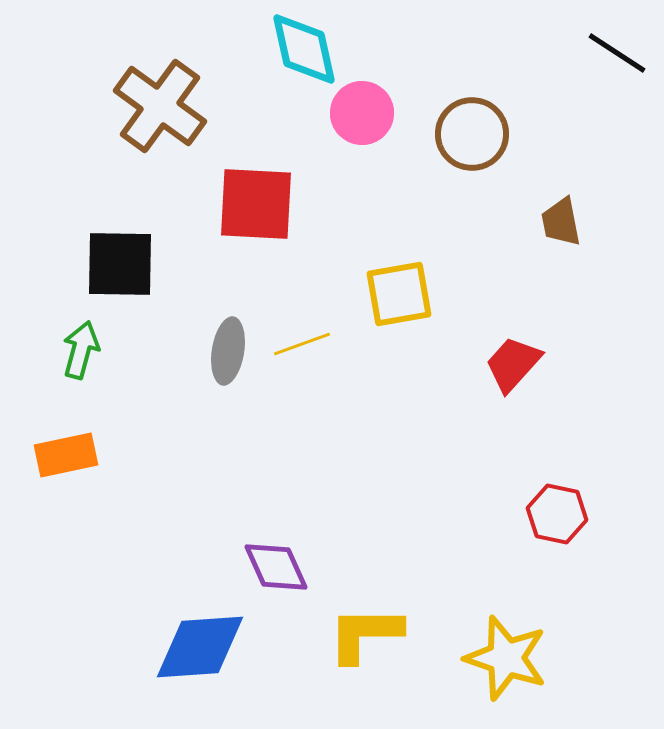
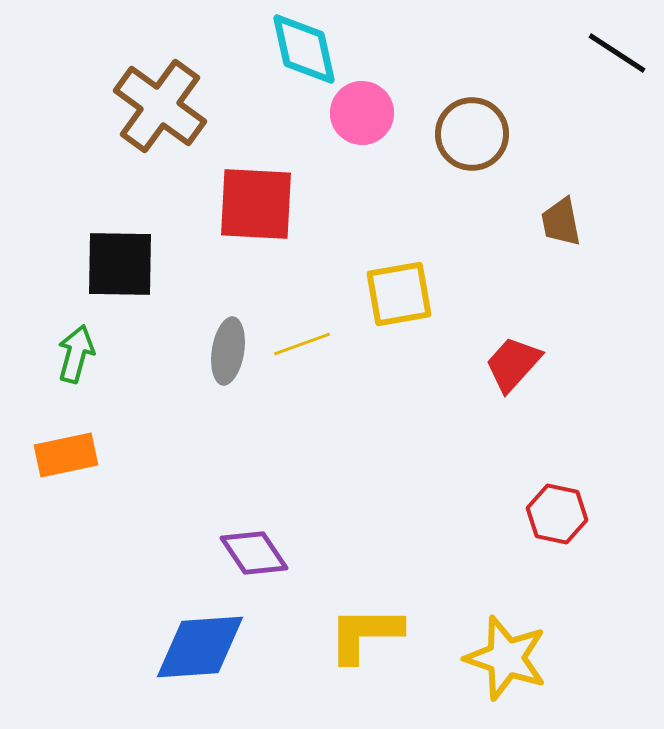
green arrow: moved 5 px left, 4 px down
purple diamond: moved 22 px left, 14 px up; rotated 10 degrees counterclockwise
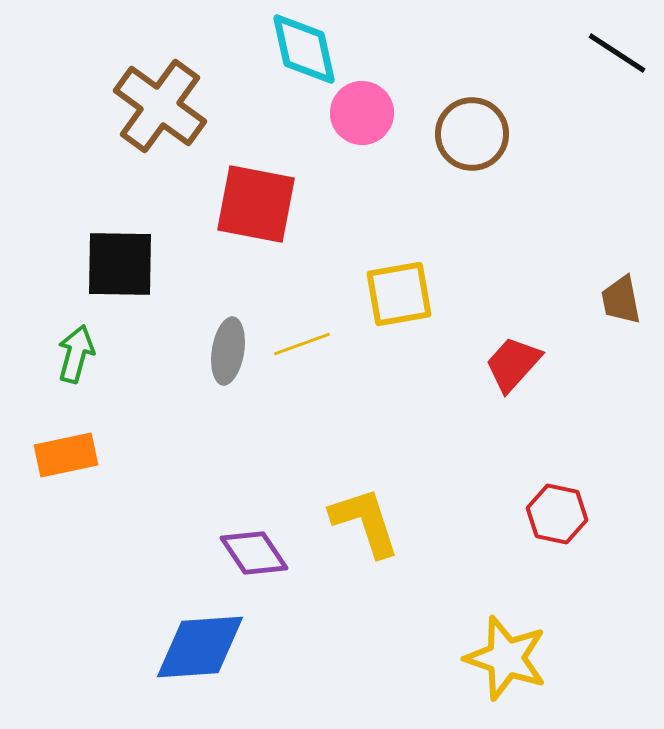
red square: rotated 8 degrees clockwise
brown trapezoid: moved 60 px right, 78 px down
yellow L-shape: moved 112 px up; rotated 72 degrees clockwise
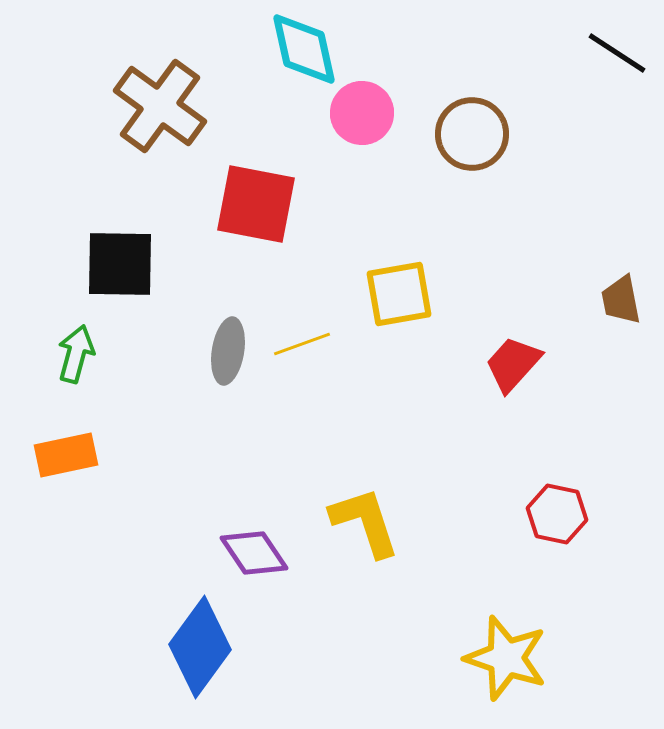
blue diamond: rotated 50 degrees counterclockwise
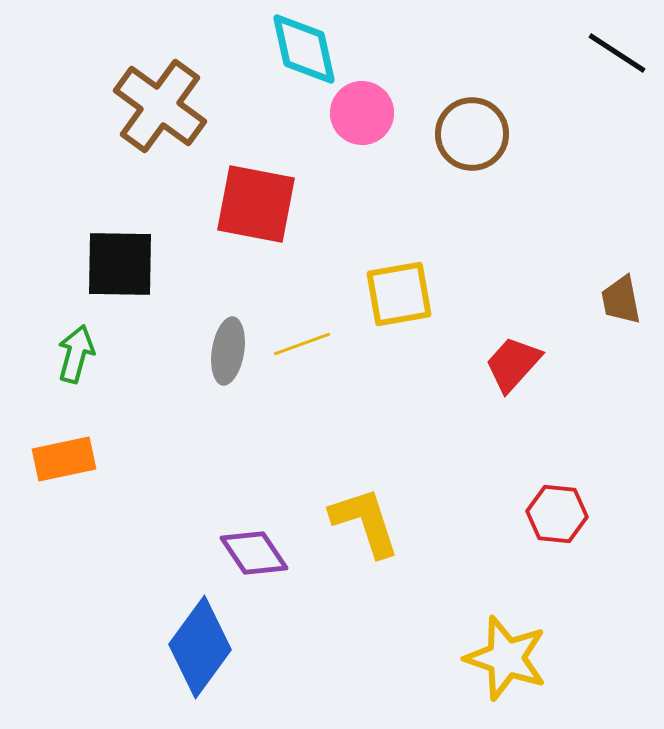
orange rectangle: moved 2 px left, 4 px down
red hexagon: rotated 6 degrees counterclockwise
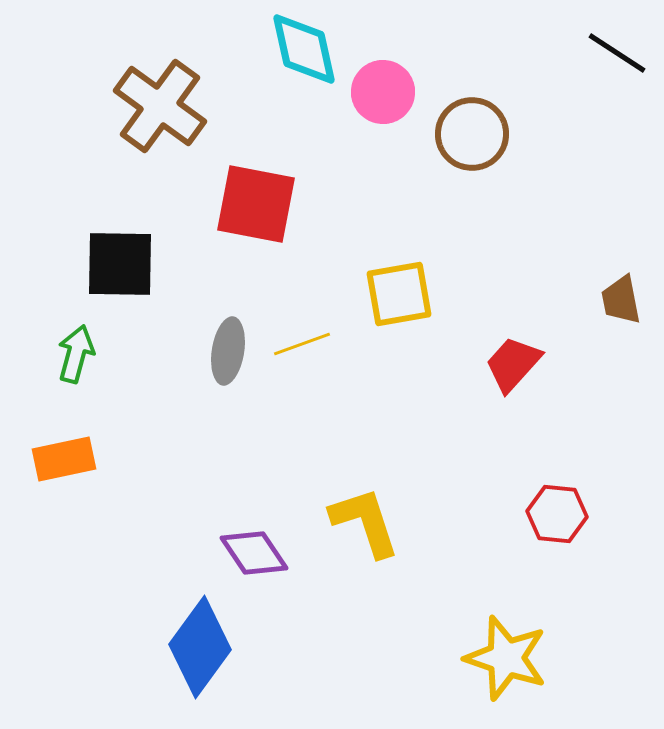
pink circle: moved 21 px right, 21 px up
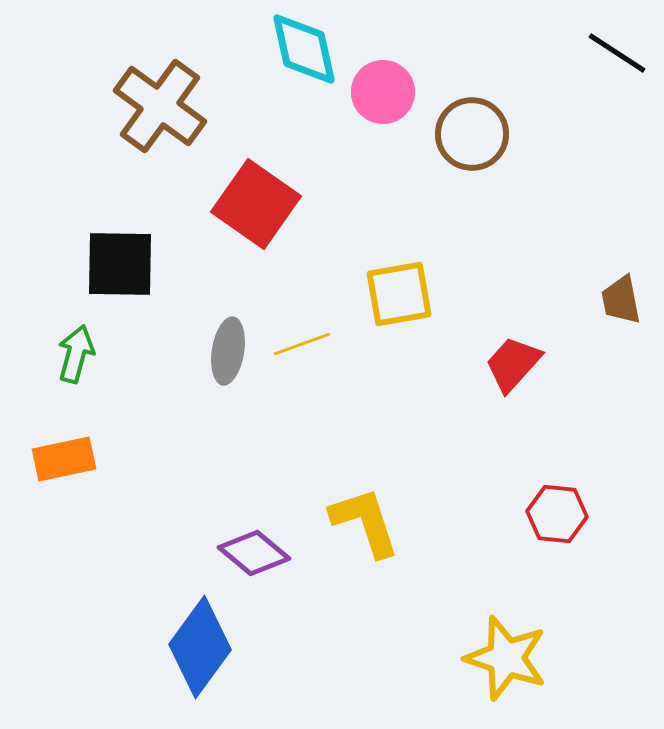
red square: rotated 24 degrees clockwise
purple diamond: rotated 16 degrees counterclockwise
